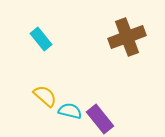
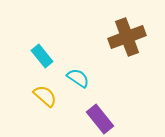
cyan rectangle: moved 1 px right, 17 px down
cyan semicircle: moved 8 px right, 33 px up; rotated 20 degrees clockwise
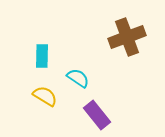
cyan rectangle: rotated 40 degrees clockwise
yellow semicircle: rotated 10 degrees counterclockwise
purple rectangle: moved 3 px left, 4 px up
